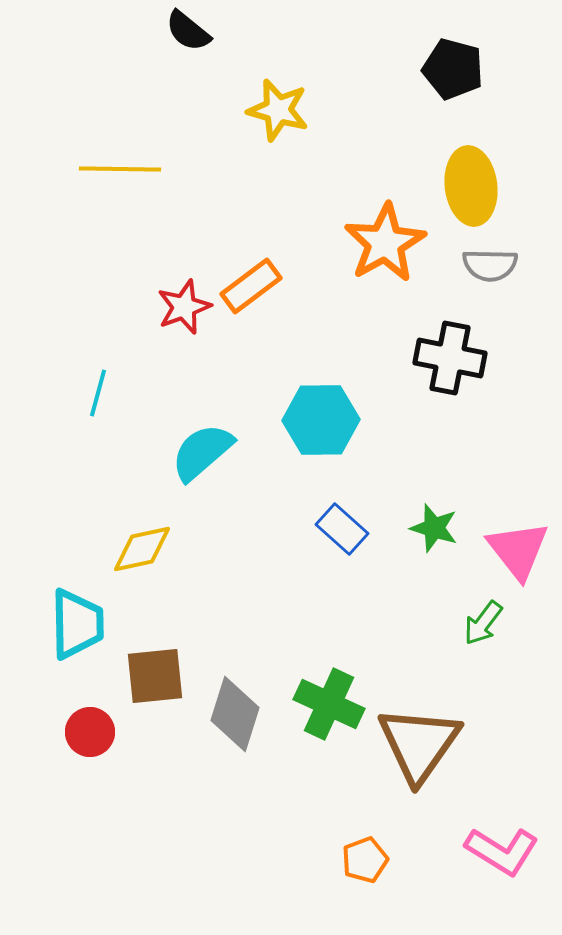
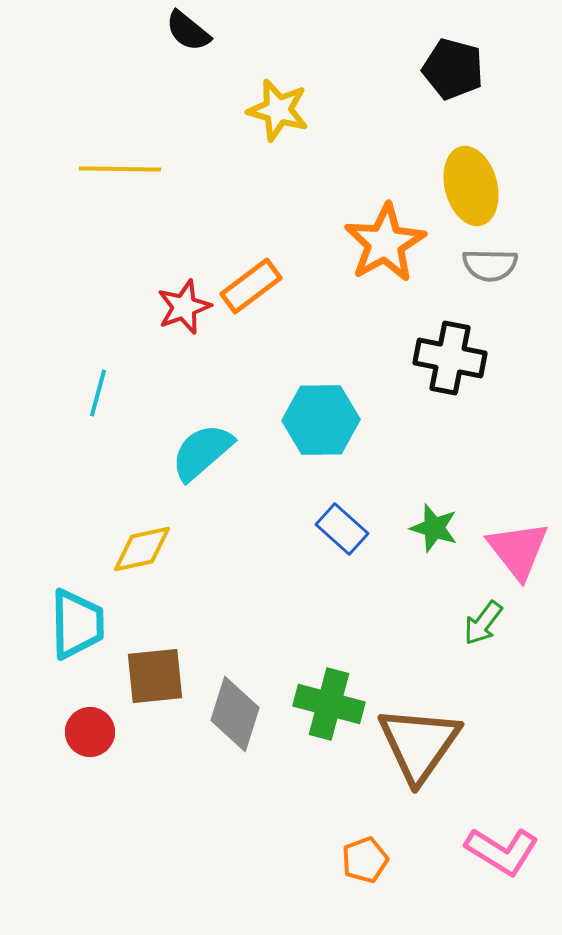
yellow ellipse: rotated 8 degrees counterclockwise
green cross: rotated 10 degrees counterclockwise
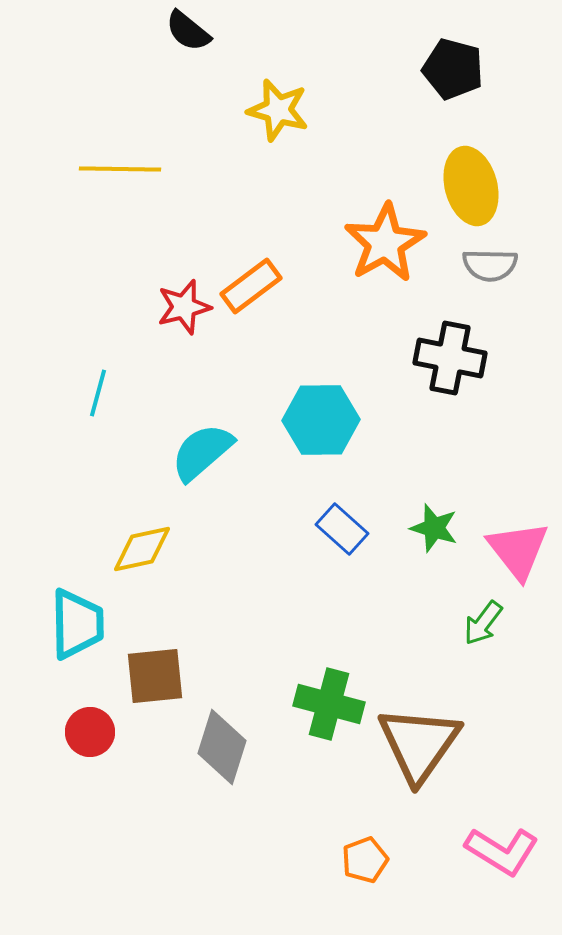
red star: rotated 6 degrees clockwise
gray diamond: moved 13 px left, 33 px down
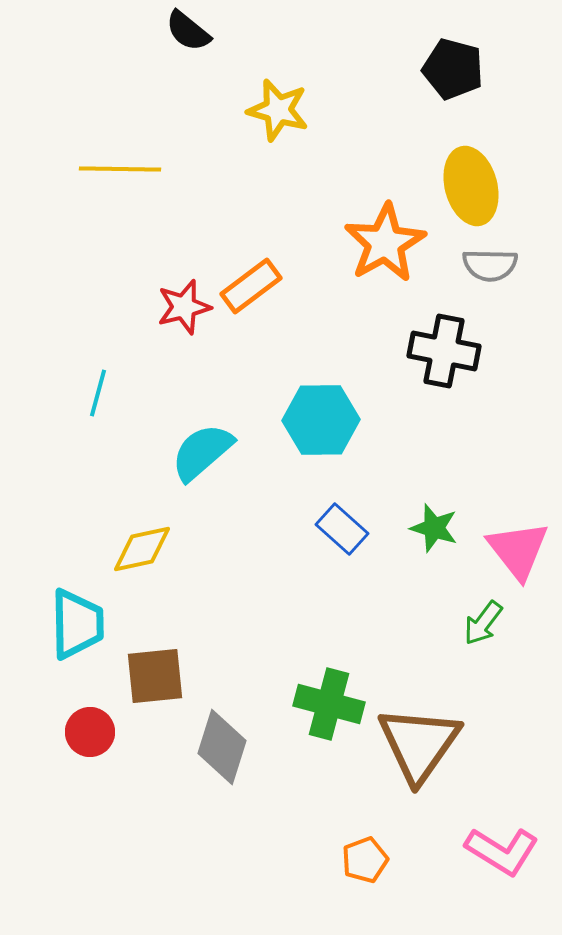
black cross: moved 6 px left, 7 px up
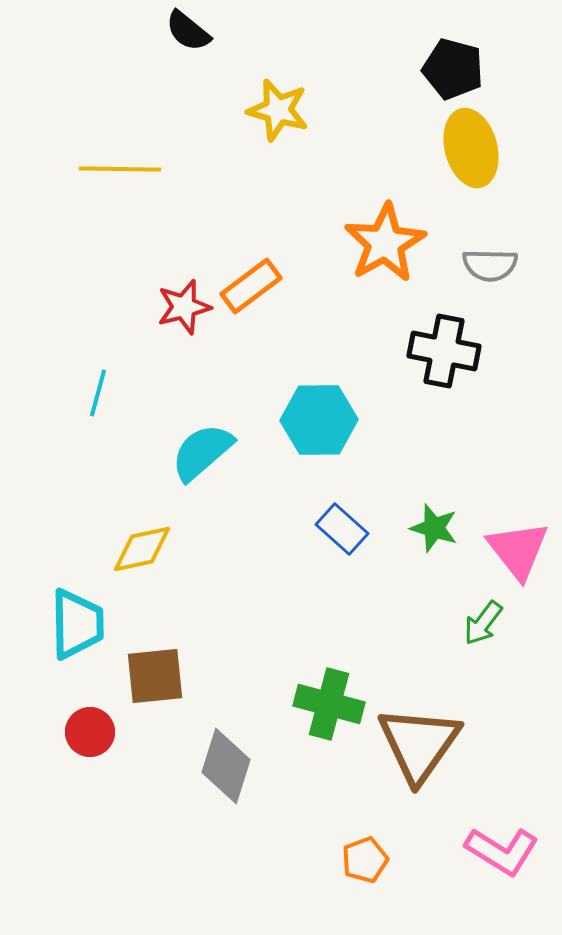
yellow ellipse: moved 38 px up
cyan hexagon: moved 2 px left
gray diamond: moved 4 px right, 19 px down
